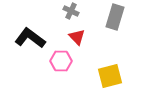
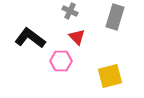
gray cross: moved 1 px left
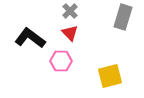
gray cross: rotated 21 degrees clockwise
gray rectangle: moved 8 px right
red triangle: moved 7 px left, 4 px up
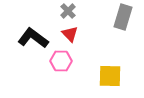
gray cross: moved 2 px left
red triangle: moved 1 px down
black L-shape: moved 3 px right
yellow square: rotated 15 degrees clockwise
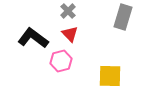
pink hexagon: rotated 15 degrees counterclockwise
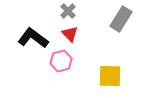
gray rectangle: moved 2 px left, 2 px down; rotated 15 degrees clockwise
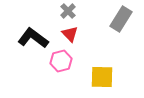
yellow square: moved 8 px left, 1 px down
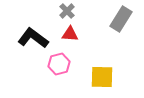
gray cross: moved 1 px left
red triangle: rotated 42 degrees counterclockwise
pink hexagon: moved 2 px left, 3 px down
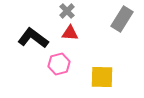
gray rectangle: moved 1 px right
red triangle: moved 1 px up
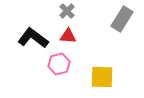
red triangle: moved 2 px left, 3 px down
